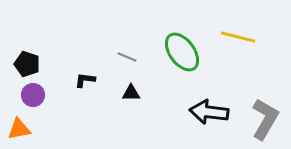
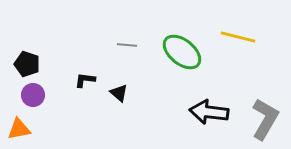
green ellipse: rotated 15 degrees counterclockwise
gray line: moved 12 px up; rotated 18 degrees counterclockwise
black triangle: moved 12 px left; rotated 42 degrees clockwise
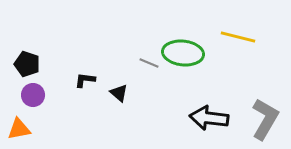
gray line: moved 22 px right, 18 px down; rotated 18 degrees clockwise
green ellipse: moved 1 px right, 1 px down; rotated 33 degrees counterclockwise
black arrow: moved 6 px down
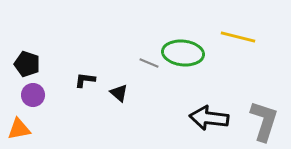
gray L-shape: moved 1 px left, 2 px down; rotated 12 degrees counterclockwise
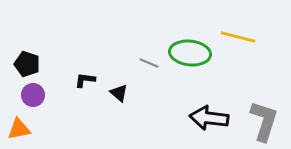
green ellipse: moved 7 px right
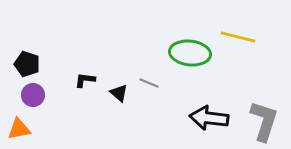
gray line: moved 20 px down
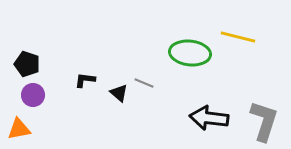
gray line: moved 5 px left
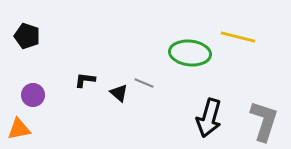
black pentagon: moved 28 px up
black arrow: rotated 81 degrees counterclockwise
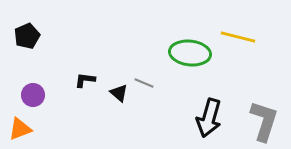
black pentagon: rotated 30 degrees clockwise
orange triangle: moved 1 px right; rotated 10 degrees counterclockwise
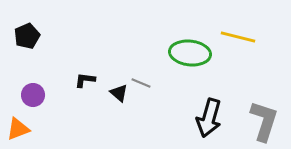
gray line: moved 3 px left
orange triangle: moved 2 px left
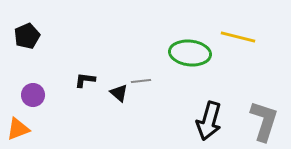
gray line: moved 2 px up; rotated 30 degrees counterclockwise
black arrow: moved 3 px down
